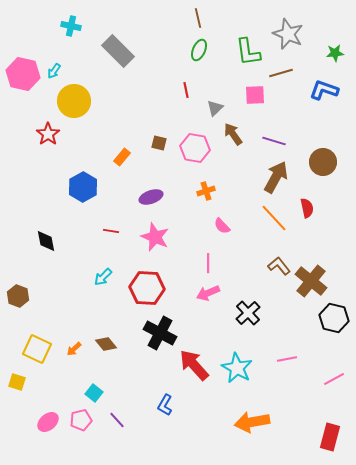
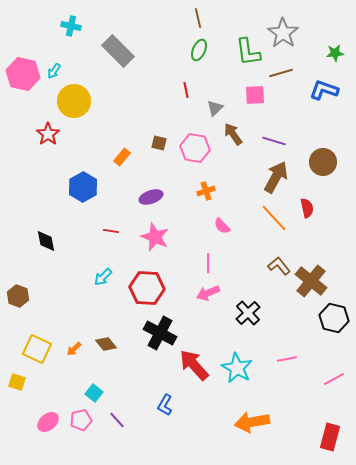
gray star at (288, 34): moved 5 px left, 1 px up; rotated 12 degrees clockwise
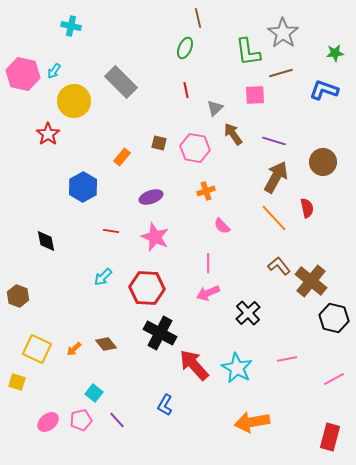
green ellipse at (199, 50): moved 14 px left, 2 px up
gray rectangle at (118, 51): moved 3 px right, 31 px down
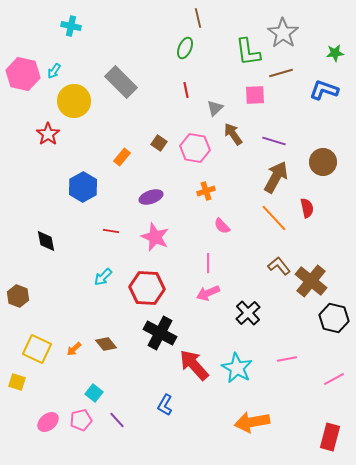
brown square at (159, 143): rotated 21 degrees clockwise
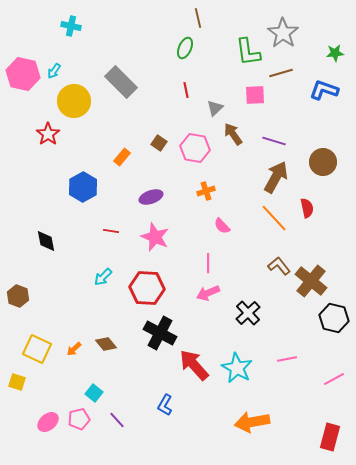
pink pentagon at (81, 420): moved 2 px left, 1 px up
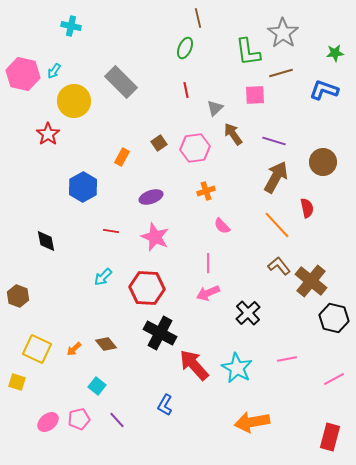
brown square at (159, 143): rotated 21 degrees clockwise
pink hexagon at (195, 148): rotated 16 degrees counterclockwise
orange rectangle at (122, 157): rotated 12 degrees counterclockwise
orange line at (274, 218): moved 3 px right, 7 px down
cyan square at (94, 393): moved 3 px right, 7 px up
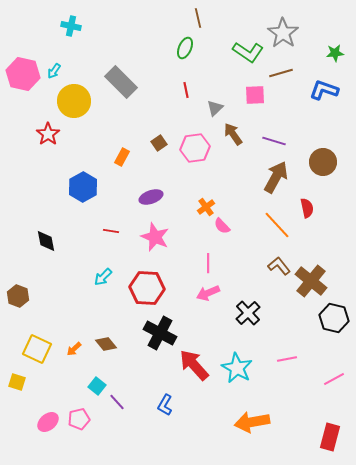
green L-shape at (248, 52): rotated 48 degrees counterclockwise
orange cross at (206, 191): moved 16 px down; rotated 18 degrees counterclockwise
purple line at (117, 420): moved 18 px up
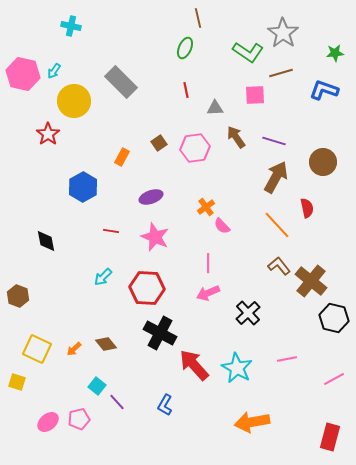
gray triangle at (215, 108): rotated 42 degrees clockwise
brown arrow at (233, 134): moved 3 px right, 3 px down
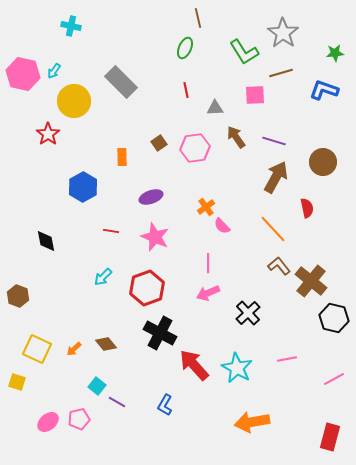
green L-shape at (248, 52): moved 4 px left; rotated 24 degrees clockwise
orange rectangle at (122, 157): rotated 30 degrees counterclockwise
orange line at (277, 225): moved 4 px left, 4 px down
red hexagon at (147, 288): rotated 24 degrees counterclockwise
purple line at (117, 402): rotated 18 degrees counterclockwise
